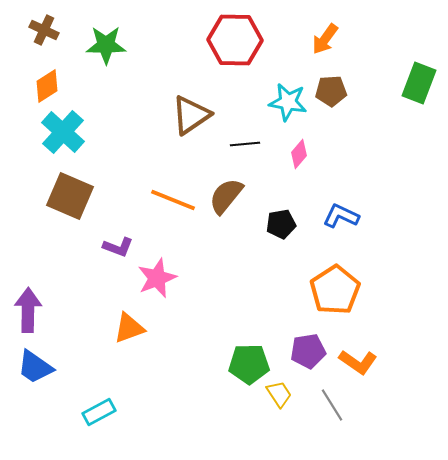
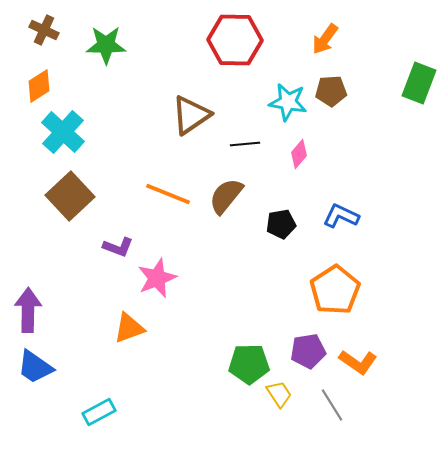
orange diamond: moved 8 px left
brown square: rotated 24 degrees clockwise
orange line: moved 5 px left, 6 px up
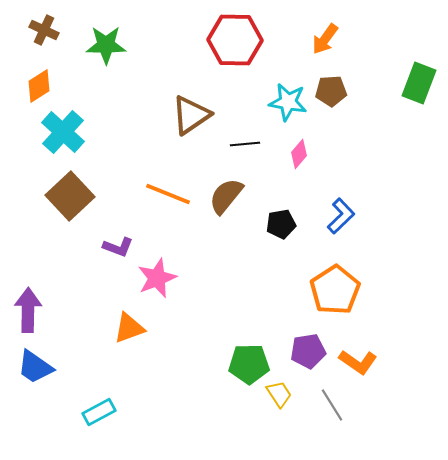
blue L-shape: rotated 111 degrees clockwise
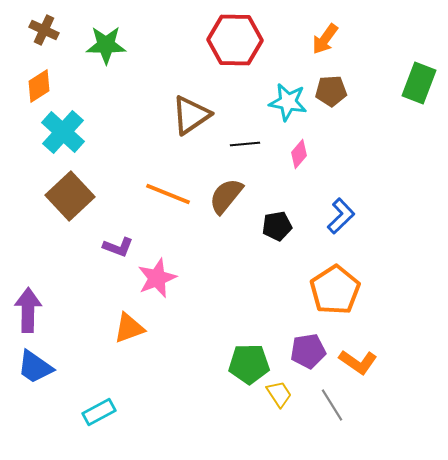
black pentagon: moved 4 px left, 2 px down
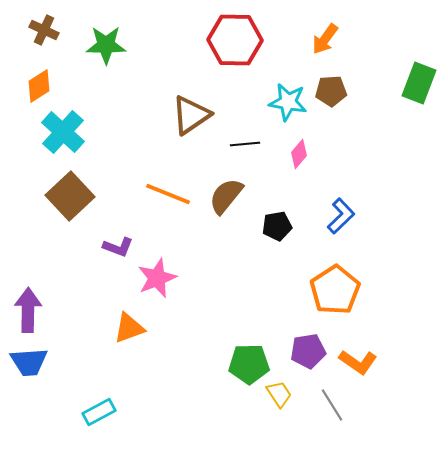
blue trapezoid: moved 6 px left, 5 px up; rotated 39 degrees counterclockwise
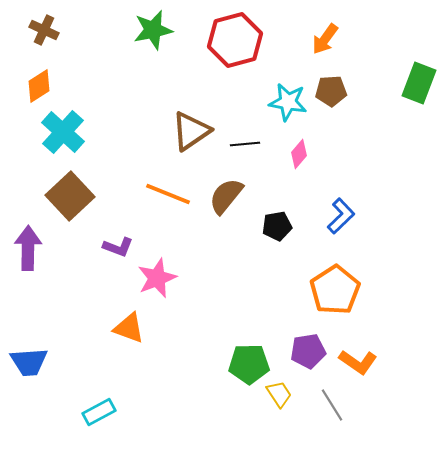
red hexagon: rotated 16 degrees counterclockwise
green star: moved 47 px right, 15 px up; rotated 12 degrees counterclockwise
brown triangle: moved 16 px down
purple arrow: moved 62 px up
orange triangle: rotated 40 degrees clockwise
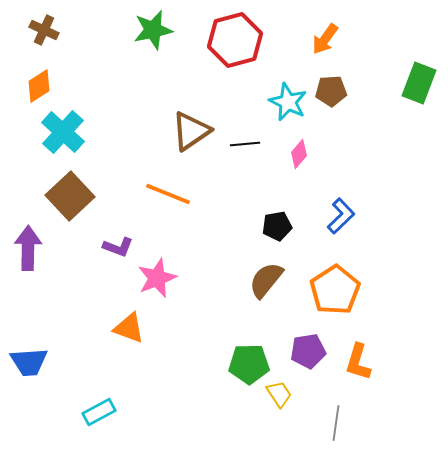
cyan star: rotated 15 degrees clockwise
brown semicircle: moved 40 px right, 84 px down
orange L-shape: rotated 72 degrees clockwise
gray line: moved 4 px right, 18 px down; rotated 40 degrees clockwise
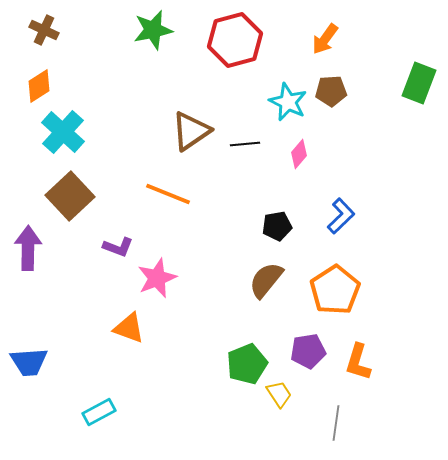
green pentagon: moved 2 px left; rotated 21 degrees counterclockwise
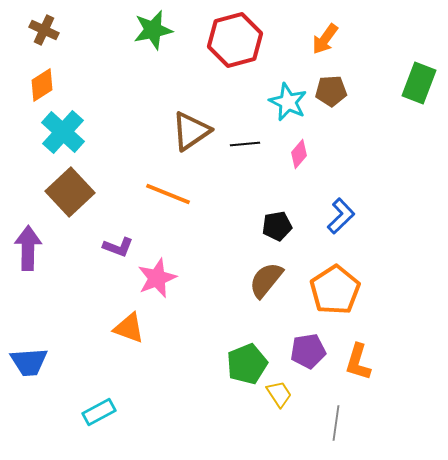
orange diamond: moved 3 px right, 1 px up
brown square: moved 4 px up
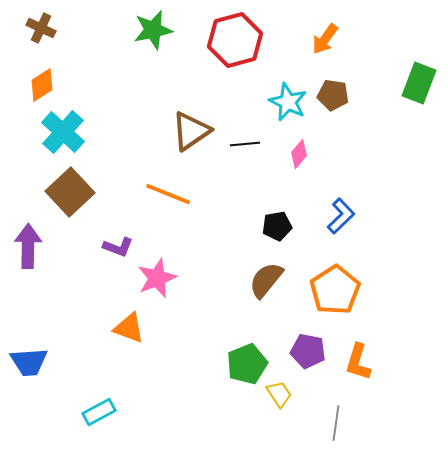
brown cross: moved 3 px left, 2 px up
brown pentagon: moved 2 px right, 4 px down; rotated 12 degrees clockwise
purple arrow: moved 2 px up
purple pentagon: rotated 20 degrees clockwise
